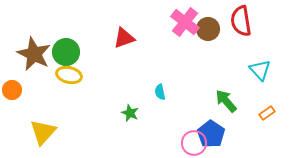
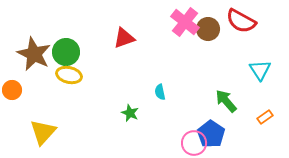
red semicircle: rotated 52 degrees counterclockwise
cyan triangle: rotated 10 degrees clockwise
orange rectangle: moved 2 px left, 4 px down
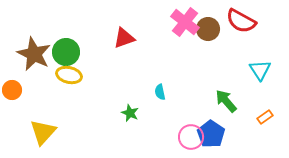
pink circle: moved 3 px left, 6 px up
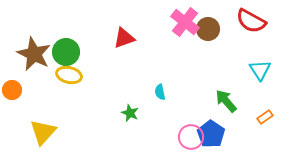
red semicircle: moved 10 px right
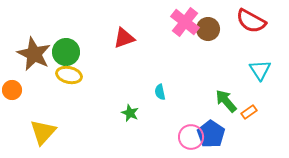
orange rectangle: moved 16 px left, 5 px up
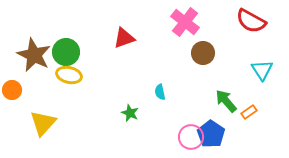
brown circle: moved 5 px left, 24 px down
brown star: moved 1 px down
cyan triangle: moved 2 px right
yellow triangle: moved 9 px up
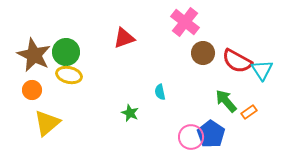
red semicircle: moved 14 px left, 40 px down
orange circle: moved 20 px right
yellow triangle: moved 4 px right; rotated 8 degrees clockwise
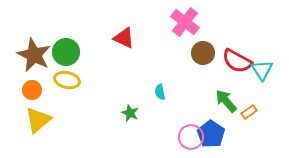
red triangle: rotated 45 degrees clockwise
yellow ellipse: moved 2 px left, 5 px down
yellow triangle: moved 9 px left, 3 px up
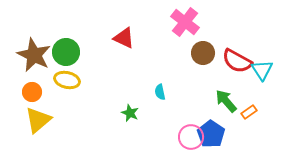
orange circle: moved 2 px down
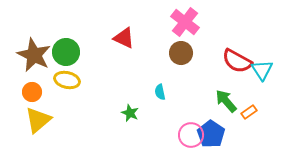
brown circle: moved 22 px left
pink circle: moved 2 px up
